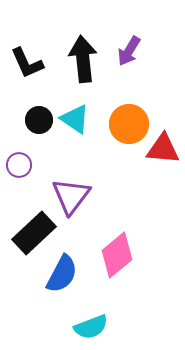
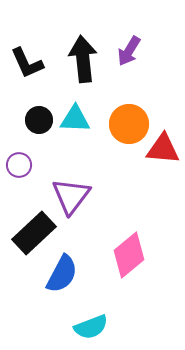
cyan triangle: rotated 32 degrees counterclockwise
pink diamond: moved 12 px right
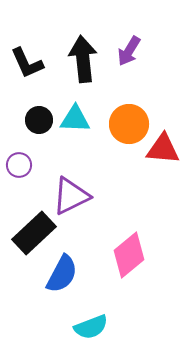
purple triangle: rotated 27 degrees clockwise
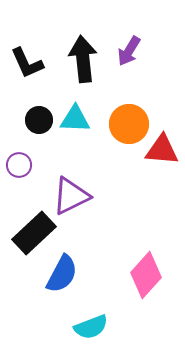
red triangle: moved 1 px left, 1 px down
pink diamond: moved 17 px right, 20 px down; rotated 9 degrees counterclockwise
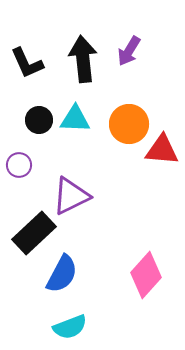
cyan semicircle: moved 21 px left
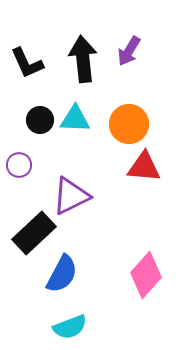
black circle: moved 1 px right
red triangle: moved 18 px left, 17 px down
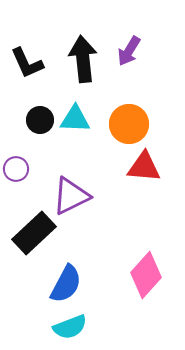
purple circle: moved 3 px left, 4 px down
blue semicircle: moved 4 px right, 10 px down
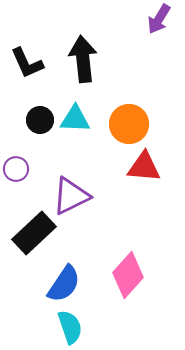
purple arrow: moved 30 px right, 32 px up
pink diamond: moved 18 px left
blue semicircle: moved 2 px left; rotated 6 degrees clockwise
cyan semicircle: rotated 88 degrees counterclockwise
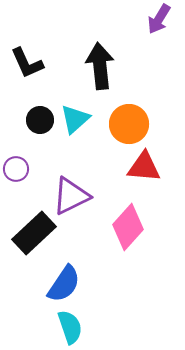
black arrow: moved 17 px right, 7 px down
cyan triangle: rotated 44 degrees counterclockwise
pink diamond: moved 48 px up
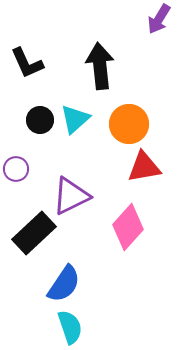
red triangle: rotated 15 degrees counterclockwise
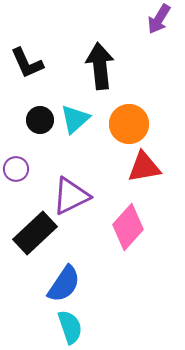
black rectangle: moved 1 px right
